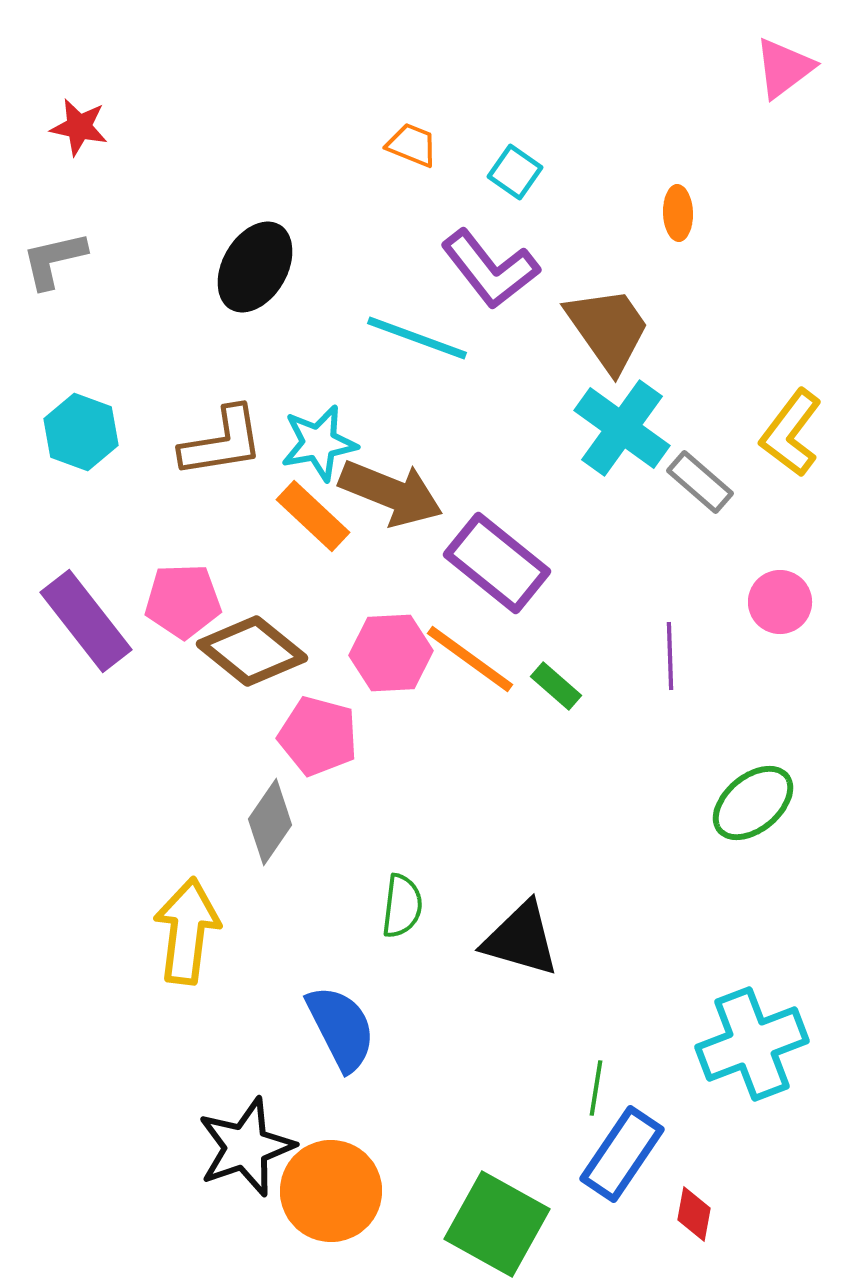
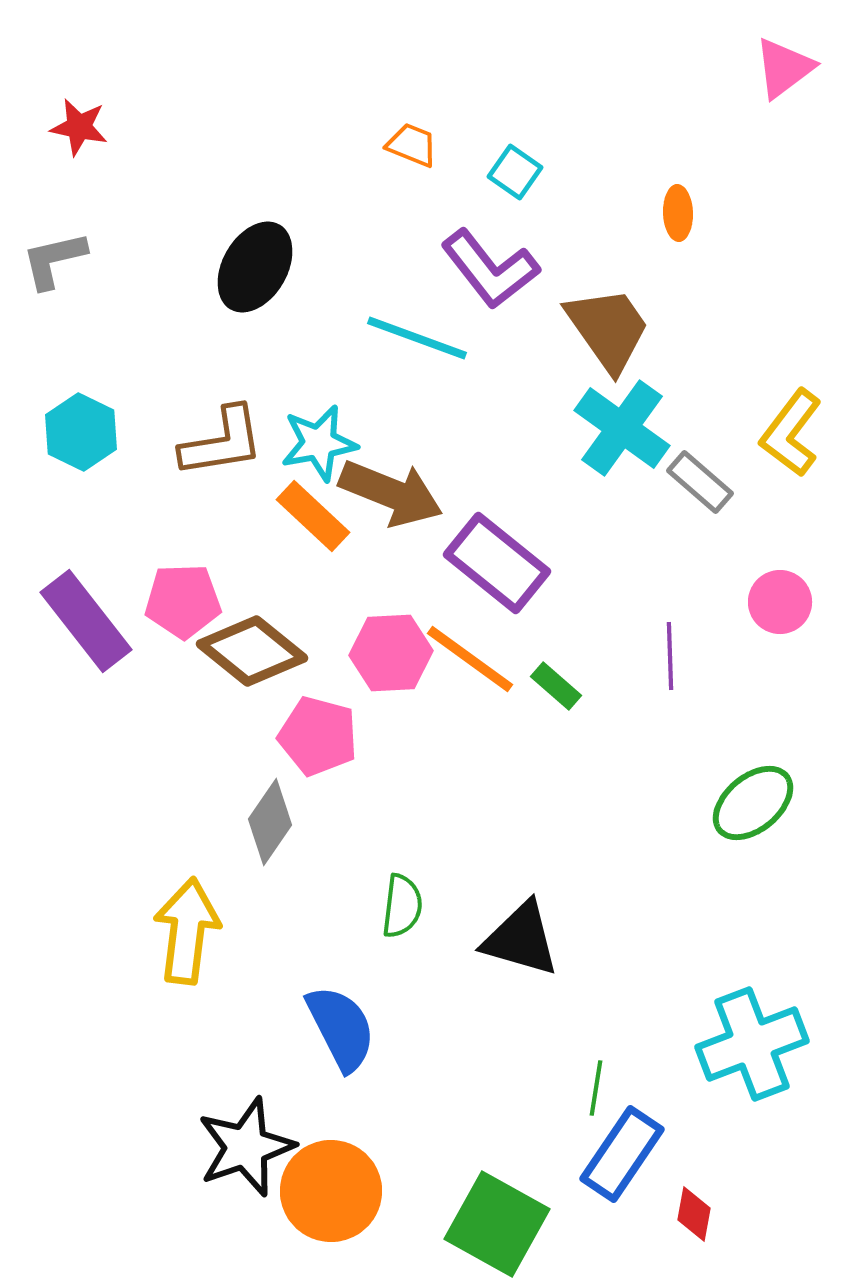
cyan hexagon at (81, 432): rotated 6 degrees clockwise
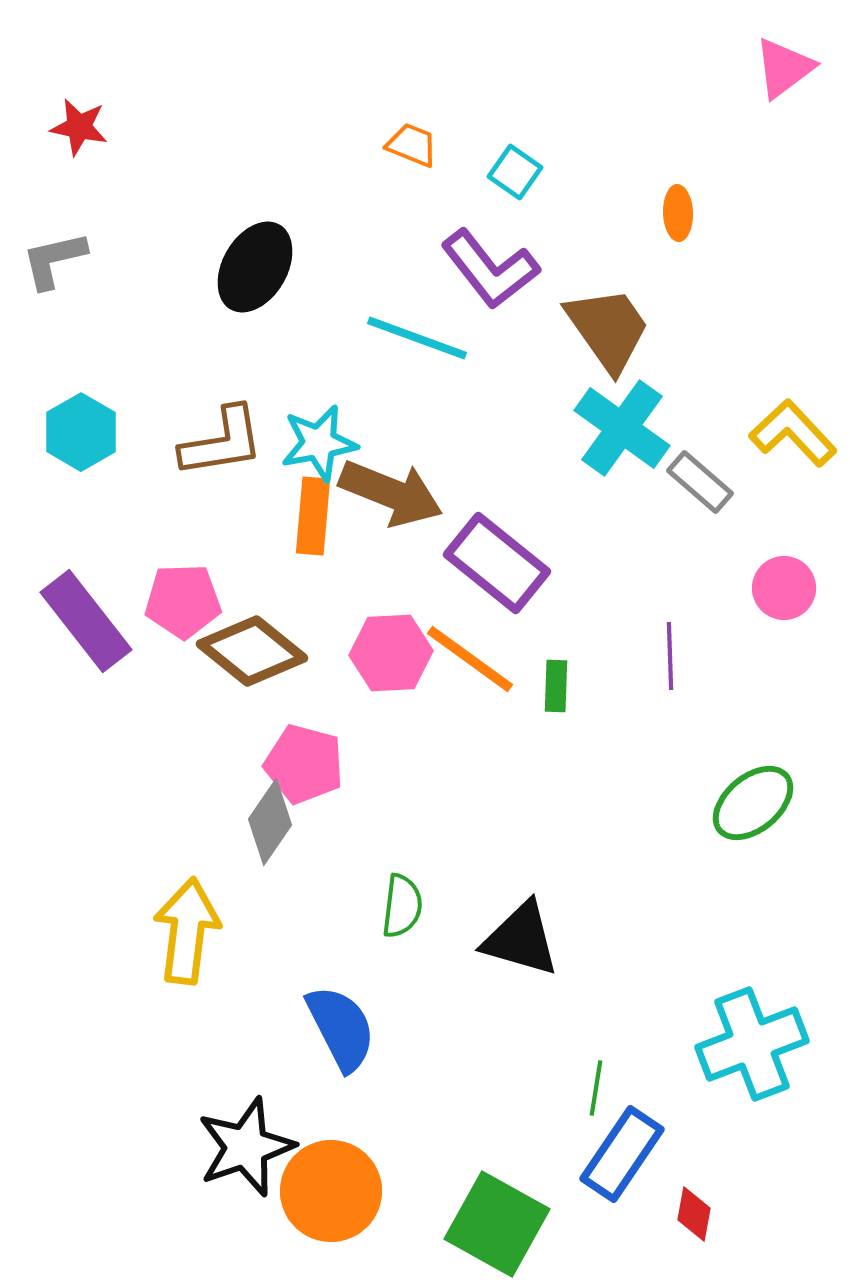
cyan hexagon at (81, 432): rotated 4 degrees clockwise
yellow L-shape at (791, 433): moved 2 px right; rotated 100 degrees clockwise
orange rectangle at (313, 516): rotated 52 degrees clockwise
pink circle at (780, 602): moved 4 px right, 14 px up
green rectangle at (556, 686): rotated 51 degrees clockwise
pink pentagon at (318, 736): moved 14 px left, 28 px down
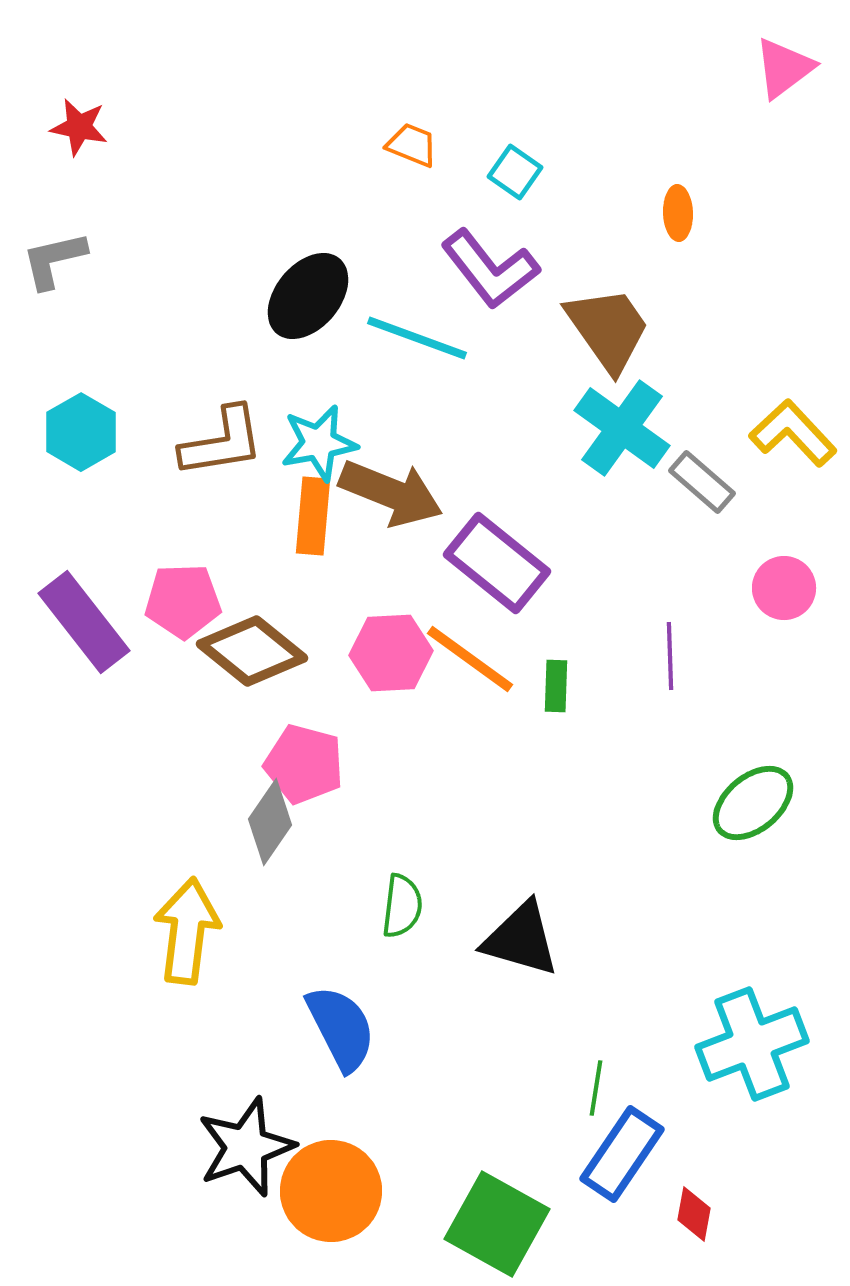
black ellipse at (255, 267): moved 53 px right, 29 px down; rotated 10 degrees clockwise
gray rectangle at (700, 482): moved 2 px right
purple rectangle at (86, 621): moved 2 px left, 1 px down
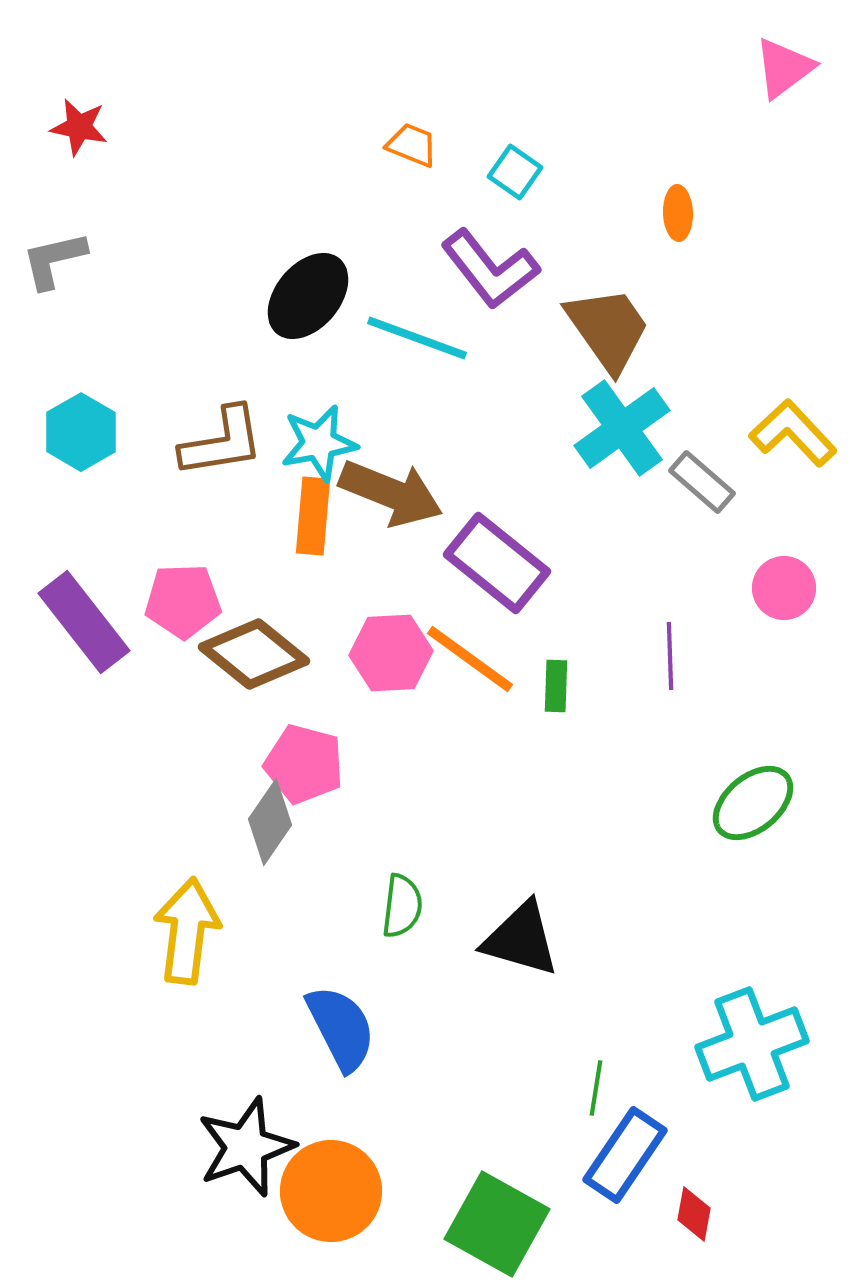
cyan cross at (622, 428): rotated 18 degrees clockwise
brown diamond at (252, 651): moved 2 px right, 3 px down
blue rectangle at (622, 1154): moved 3 px right, 1 px down
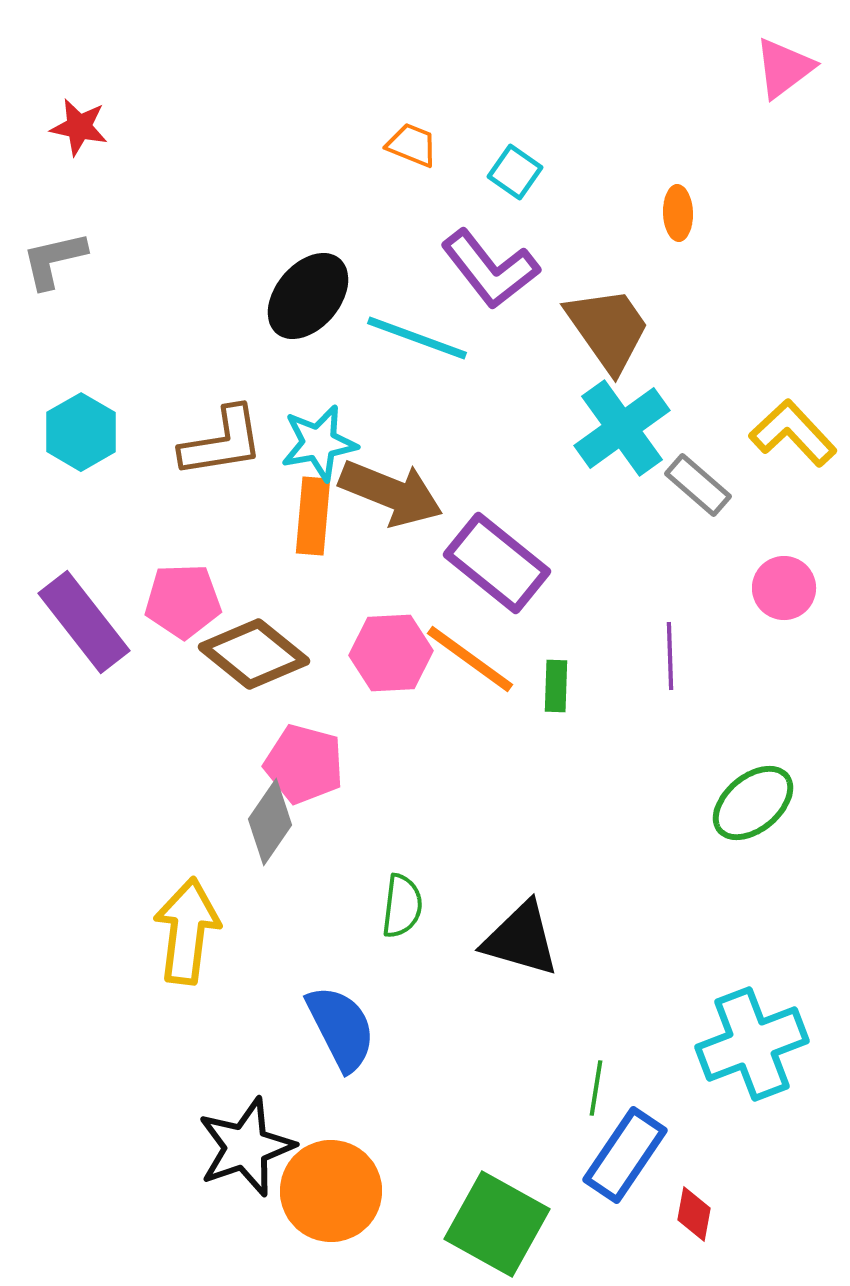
gray rectangle at (702, 482): moved 4 px left, 3 px down
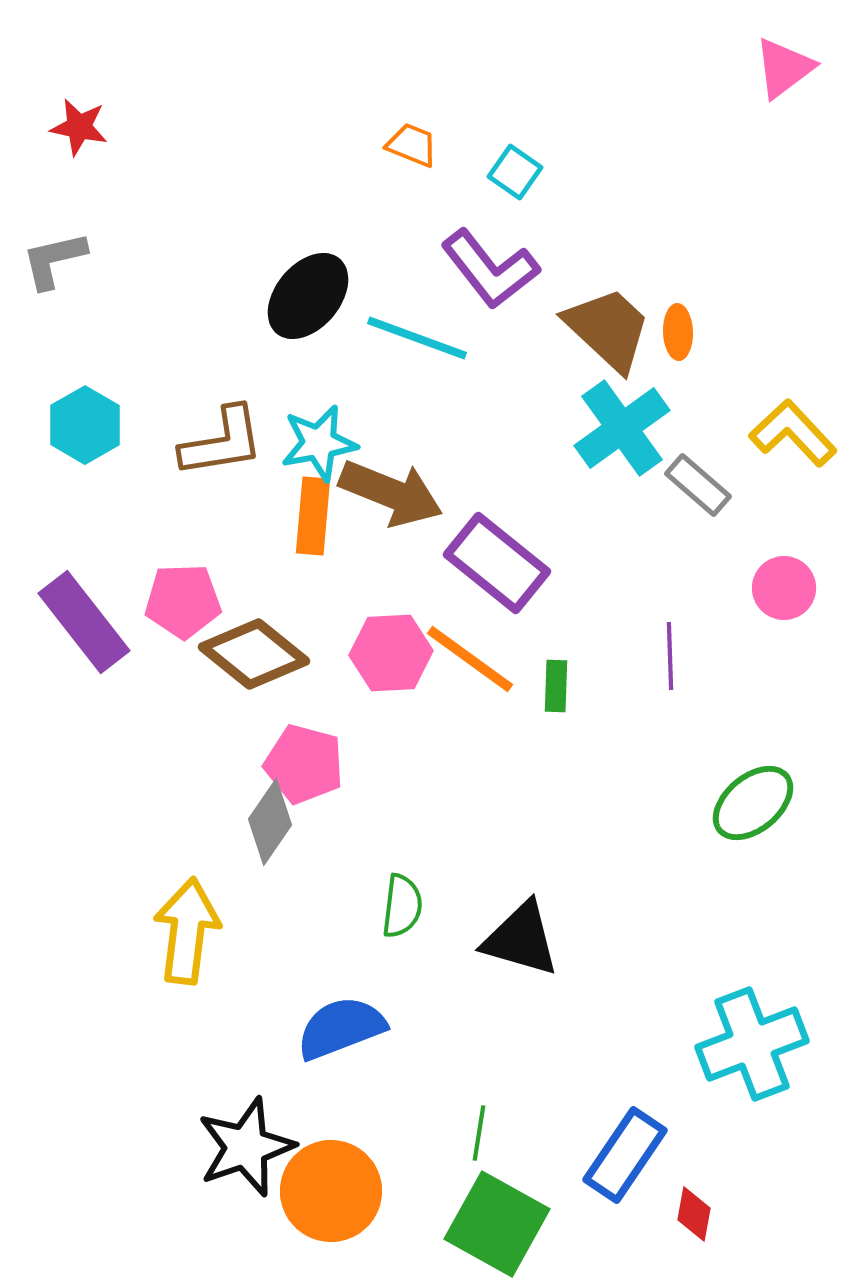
orange ellipse at (678, 213): moved 119 px down
brown trapezoid at (608, 329): rotated 12 degrees counterclockwise
cyan hexagon at (81, 432): moved 4 px right, 7 px up
blue semicircle at (341, 1028): rotated 84 degrees counterclockwise
green line at (596, 1088): moved 117 px left, 45 px down
